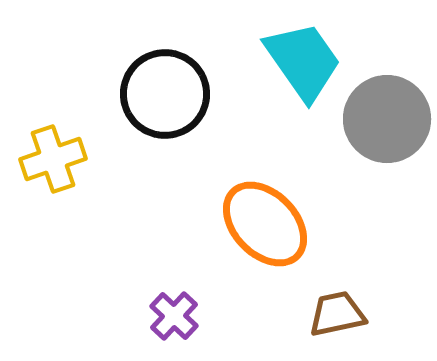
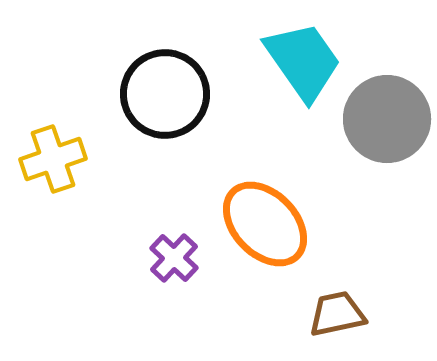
purple cross: moved 58 px up
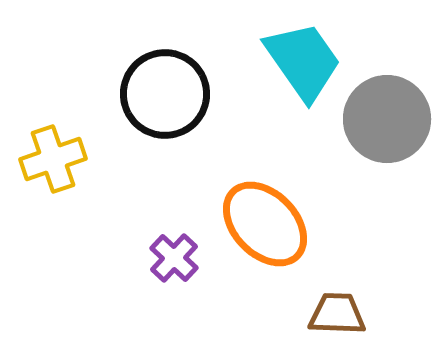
brown trapezoid: rotated 14 degrees clockwise
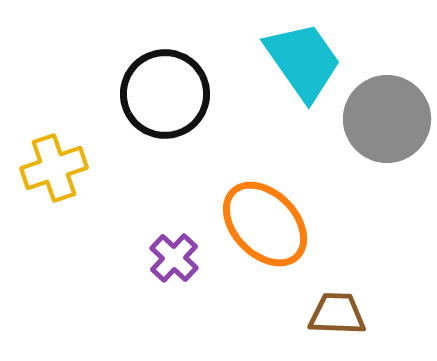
yellow cross: moved 1 px right, 9 px down
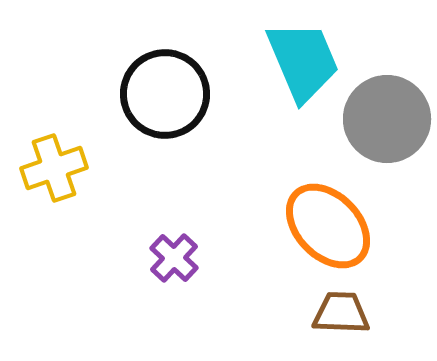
cyan trapezoid: rotated 12 degrees clockwise
orange ellipse: moved 63 px right, 2 px down
brown trapezoid: moved 4 px right, 1 px up
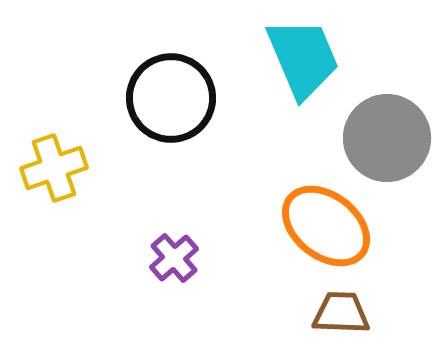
cyan trapezoid: moved 3 px up
black circle: moved 6 px right, 4 px down
gray circle: moved 19 px down
orange ellipse: moved 2 px left; rotated 8 degrees counterclockwise
purple cross: rotated 6 degrees clockwise
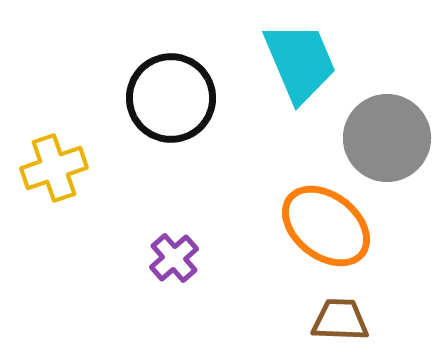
cyan trapezoid: moved 3 px left, 4 px down
brown trapezoid: moved 1 px left, 7 px down
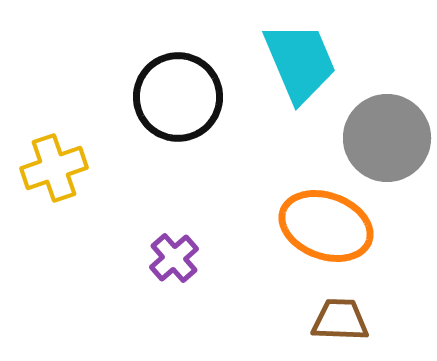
black circle: moved 7 px right, 1 px up
orange ellipse: rotated 18 degrees counterclockwise
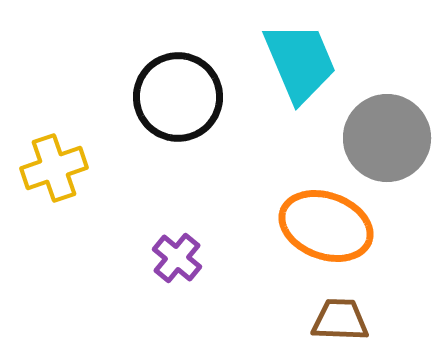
purple cross: moved 3 px right; rotated 9 degrees counterclockwise
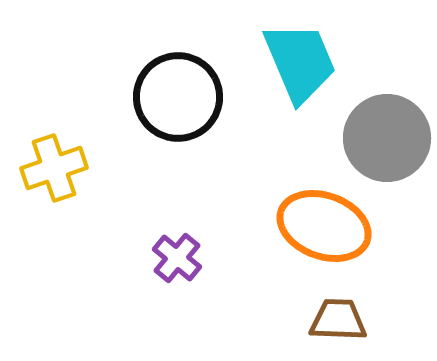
orange ellipse: moved 2 px left
brown trapezoid: moved 2 px left
